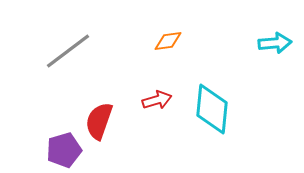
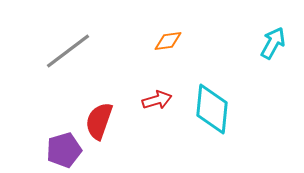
cyan arrow: moved 2 px left; rotated 56 degrees counterclockwise
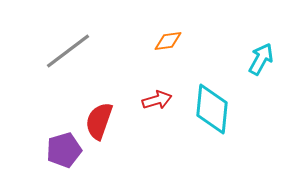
cyan arrow: moved 12 px left, 16 px down
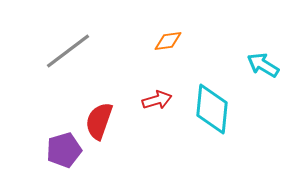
cyan arrow: moved 2 px right, 6 px down; rotated 88 degrees counterclockwise
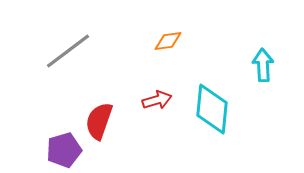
cyan arrow: rotated 56 degrees clockwise
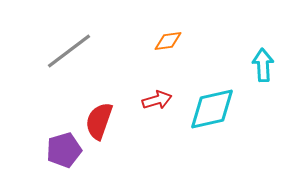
gray line: moved 1 px right
cyan diamond: rotated 72 degrees clockwise
